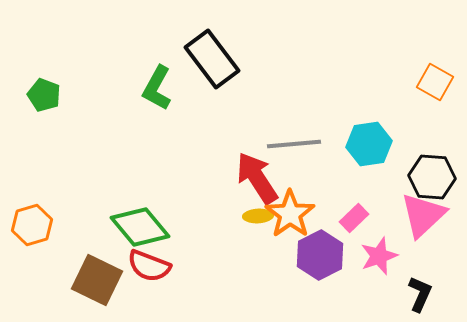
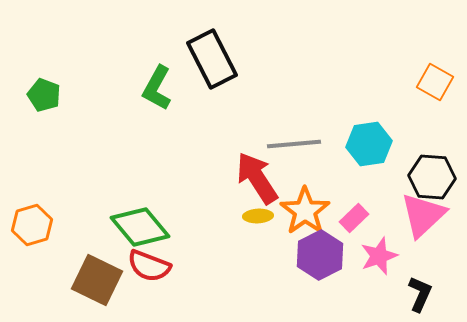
black rectangle: rotated 10 degrees clockwise
orange star: moved 15 px right, 3 px up
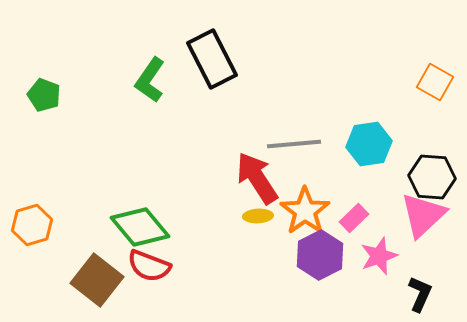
green L-shape: moved 7 px left, 8 px up; rotated 6 degrees clockwise
brown square: rotated 12 degrees clockwise
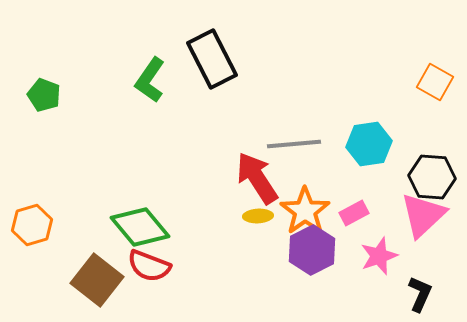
pink rectangle: moved 5 px up; rotated 16 degrees clockwise
purple hexagon: moved 8 px left, 5 px up
